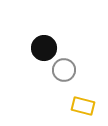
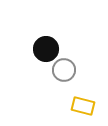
black circle: moved 2 px right, 1 px down
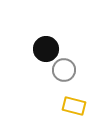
yellow rectangle: moved 9 px left
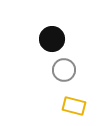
black circle: moved 6 px right, 10 px up
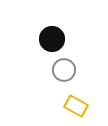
yellow rectangle: moved 2 px right; rotated 15 degrees clockwise
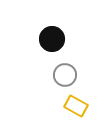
gray circle: moved 1 px right, 5 px down
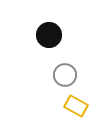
black circle: moved 3 px left, 4 px up
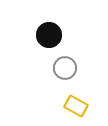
gray circle: moved 7 px up
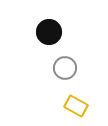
black circle: moved 3 px up
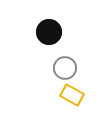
yellow rectangle: moved 4 px left, 11 px up
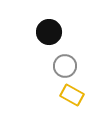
gray circle: moved 2 px up
